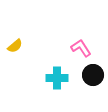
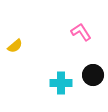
pink L-shape: moved 16 px up
cyan cross: moved 4 px right, 5 px down
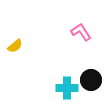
black circle: moved 2 px left, 5 px down
cyan cross: moved 6 px right, 5 px down
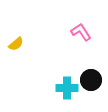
yellow semicircle: moved 1 px right, 2 px up
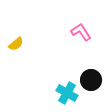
cyan cross: moved 5 px down; rotated 30 degrees clockwise
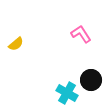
pink L-shape: moved 2 px down
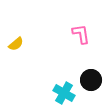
pink L-shape: rotated 25 degrees clockwise
cyan cross: moved 3 px left
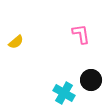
yellow semicircle: moved 2 px up
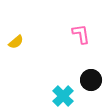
cyan cross: moved 1 px left, 3 px down; rotated 15 degrees clockwise
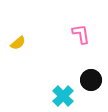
yellow semicircle: moved 2 px right, 1 px down
